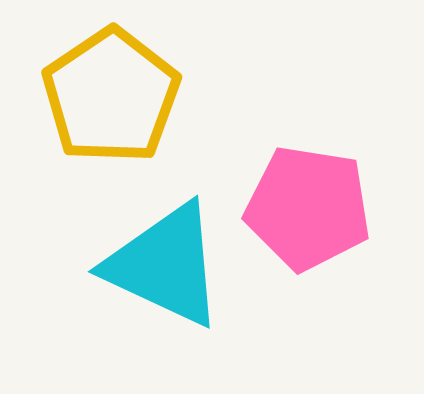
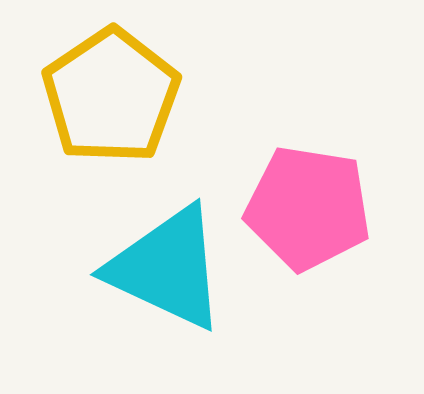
cyan triangle: moved 2 px right, 3 px down
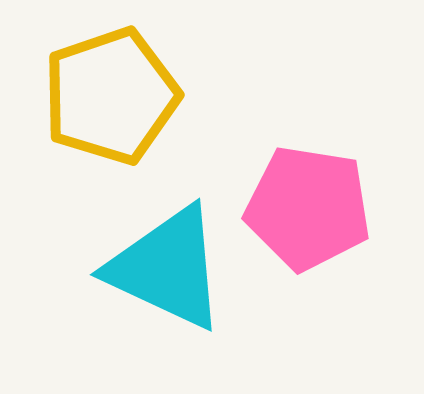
yellow pentagon: rotated 15 degrees clockwise
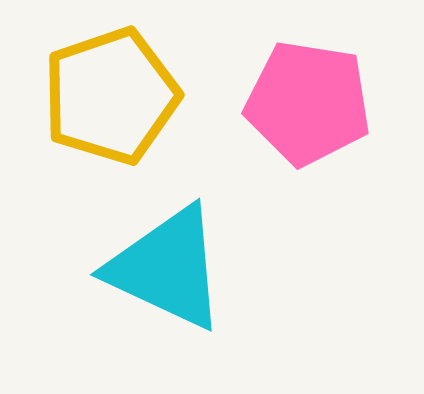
pink pentagon: moved 105 px up
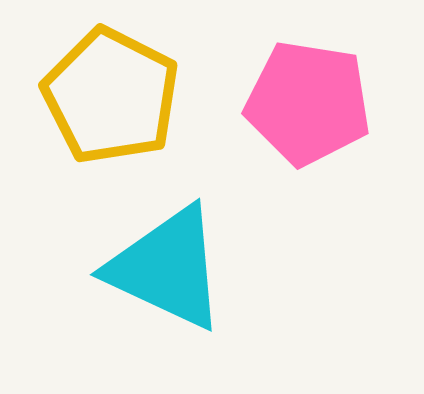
yellow pentagon: rotated 26 degrees counterclockwise
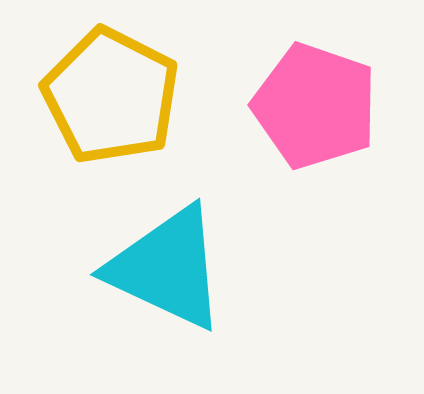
pink pentagon: moved 7 px right, 3 px down; rotated 10 degrees clockwise
